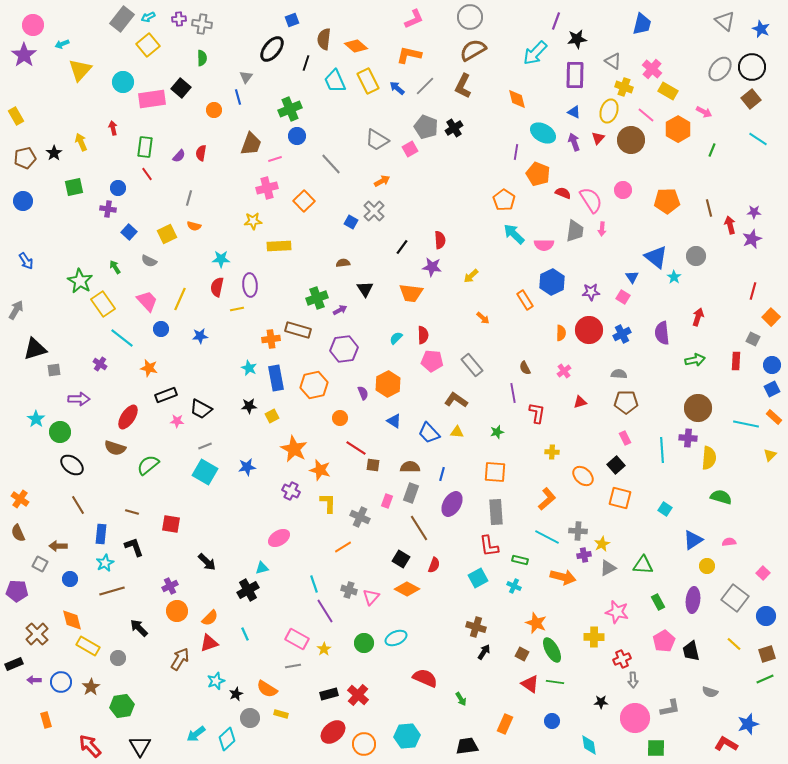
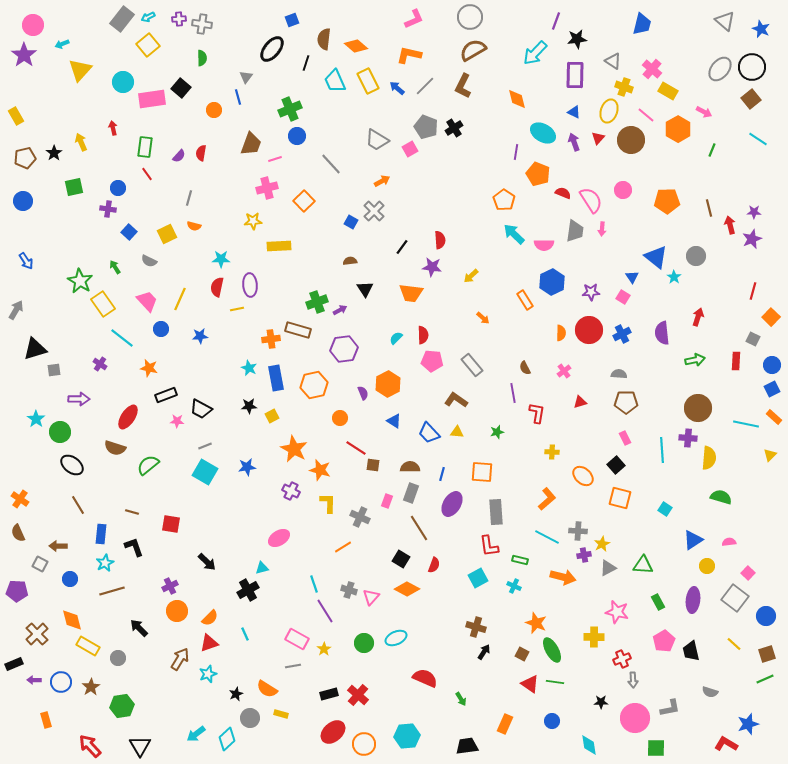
brown semicircle at (343, 263): moved 7 px right, 2 px up
green cross at (317, 298): moved 4 px down
orange square at (495, 472): moved 13 px left
pink square at (763, 573): moved 15 px left
cyan star at (216, 681): moved 8 px left, 7 px up
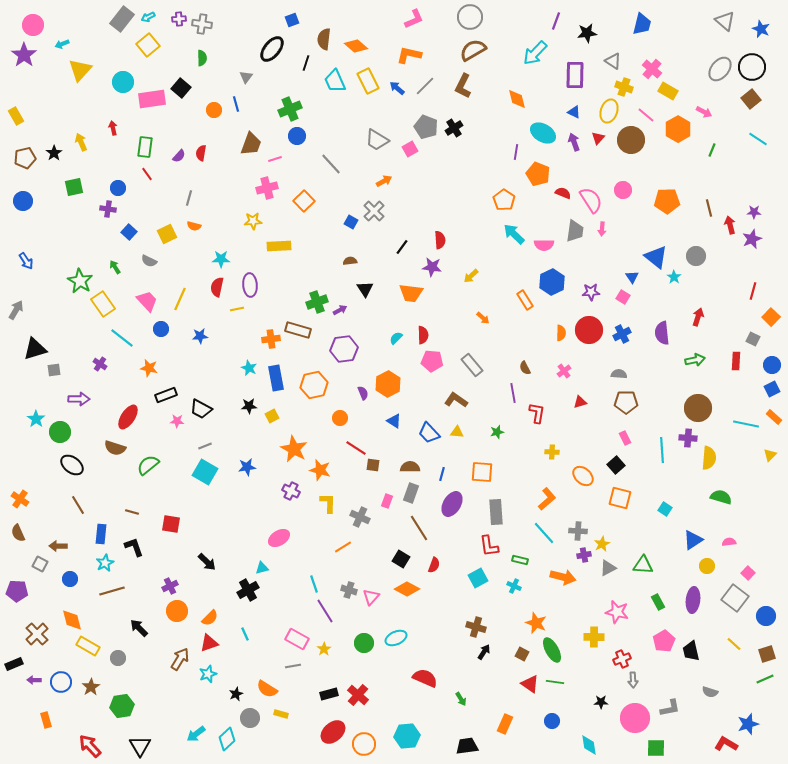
black star at (577, 39): moved 10 px right, 6 px up
blue line at (238, 97): moved 2 px left, 7 px down
orange arrow at (382, 181): moved 2 px right
cyan line at (547, 537): moved 3 px left, 4 px up; rotated 20 degrees clockwise
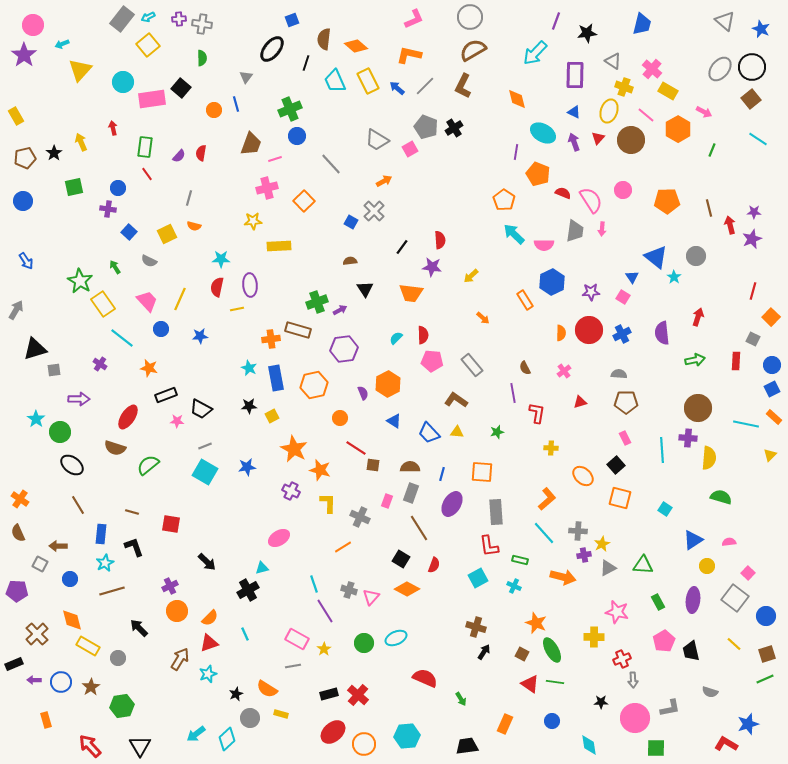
yellow cross at (552, 452): moved 1 px left, 4 px up
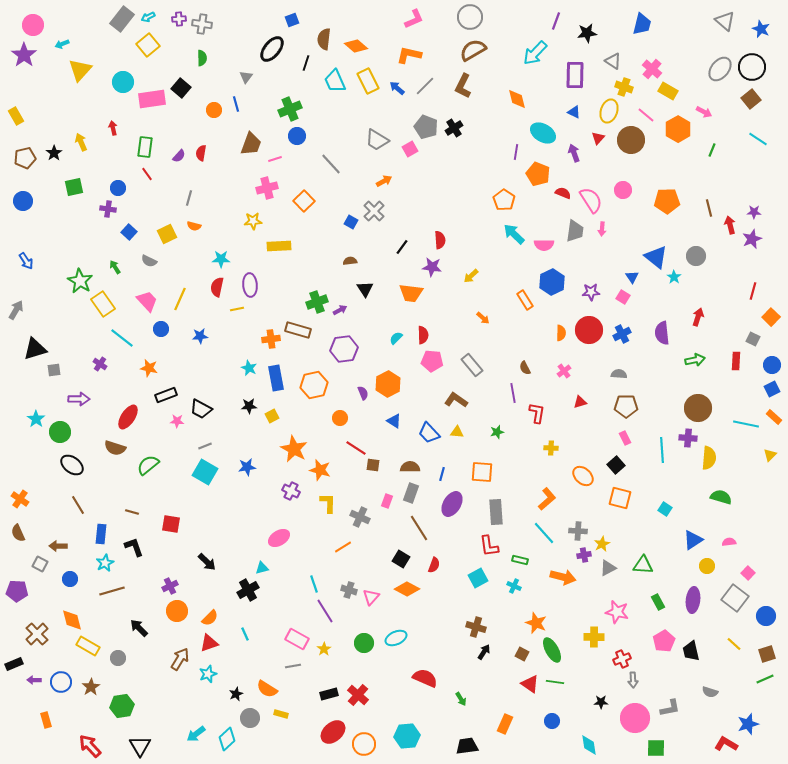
purple arrow at (574, 142): moved 11 px down
brown pentagon at (626, 402): moved 4 px down
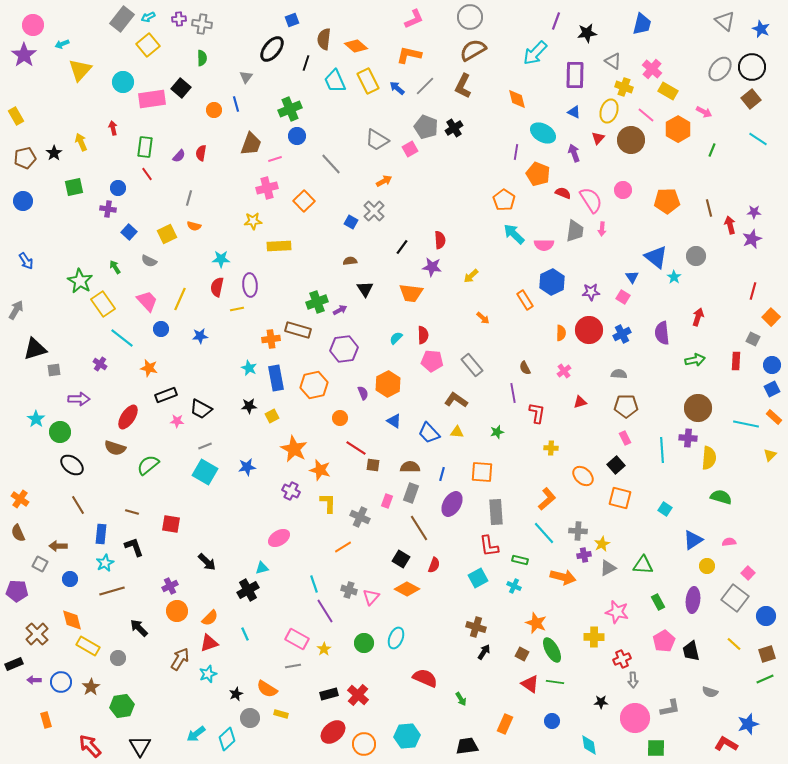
cyan ellipse at (396, 638): rotated 45 degrees counterclockwise
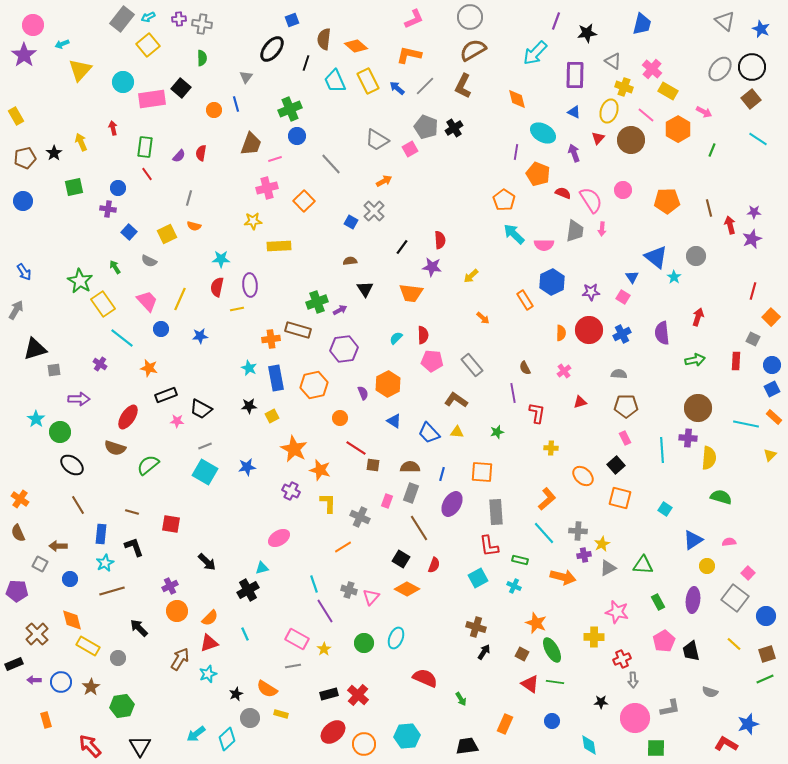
blue arrow at (26, 261): moved 2 px left, 11 px down
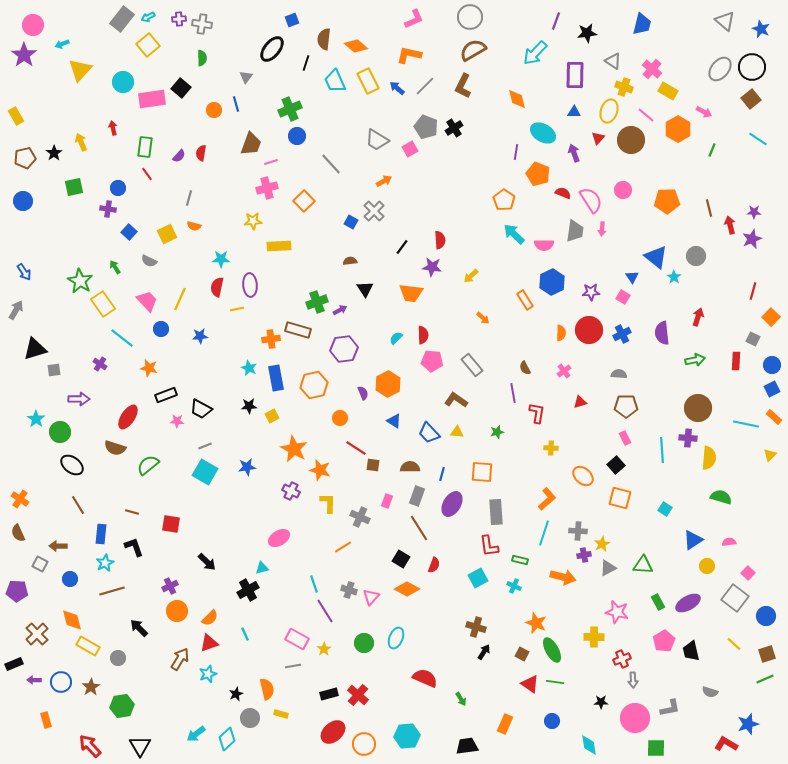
blue triangle at (574, 112): rotated 24 degrees counterclockwise
pink line at (275, 159): moved 4 px left, 3 px down
gray rectangle at (411, 493): moved 6 px right, 3 px down
cyan line at (544, 533): rotated 60 degrees clockwise
purple ellipse at (693, 600): moved 5 px left, 3 px down; rotated 55 degrees clockwise
orange semicircle at (267, 689): rotated 135 degrees counterclockwise
